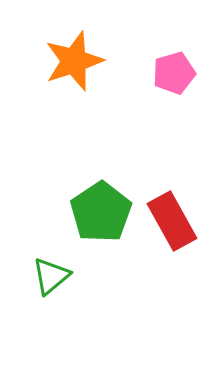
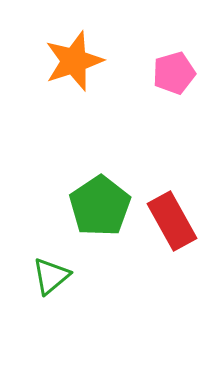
green pentagon: moved 1 px left, 6 px up
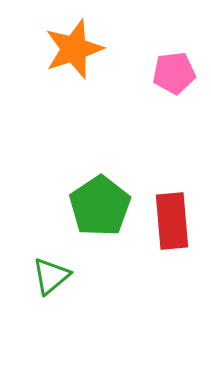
orange star: moved 12 px up
pink pentagon: rotated 9 degrees clockwise
red rectangle: rotated 24 degrees clockwise
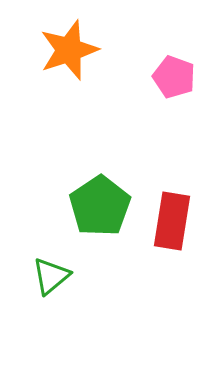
orange star: moved 5 px left, 1 px down
pink pentagon: moved 4 px down; rotated 27 degrees clockwise
red rectangle: rotated 14 degrees clockwise
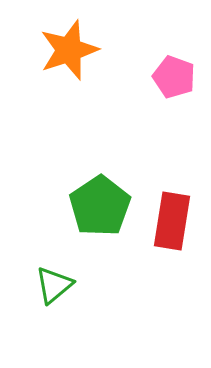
green triangle: moved 3 px right, 9 px down
